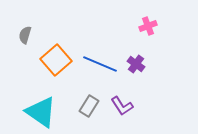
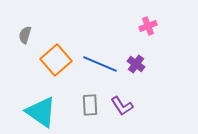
gray rectangle: moved 1 px right, 1 px up; rotated 35 degrees counterclockwise
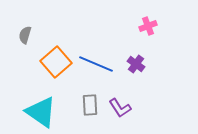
orange square: moved 2 px down
blue line: moved 4 px left
purple L-shape: moved 2 px left, 2 px down
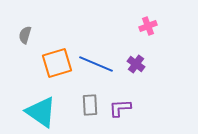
orange square: moved 1 px right, 1 px down; rotated 24 degrees clockwise
purple L-shape: rotated 120 degrees clockwise
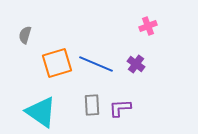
gray rectangle: moved 2 px right
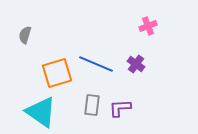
orange square: moved 10 px down
gray rectangle: rotated 10 degrees clockwise
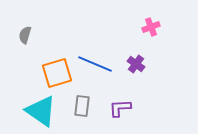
pink cross: moved 3 px right, 1 px down
blue line: moved 1 px left
gray rectangle: moved 10 px left, 1 px down
cyan triangle: moved 1 px up
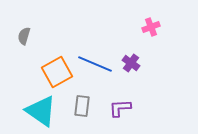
gray semicircle: moved 1 px left, 1 px down
purple cross: moved 5 px left, 1 px up
orange square: moved 1 px up; rotated 12 degrees counterclockwise
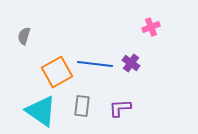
blue line: rotated 16 degrees counterclockwise
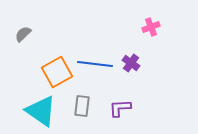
gray semicircle: moved 1 px left, 2 px up; rotated 30 degrees clockwise
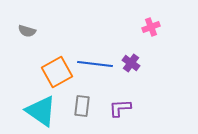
gray semicircle: moved 4 px right, 3 px up; rotated 120 degrees counterclockwise
